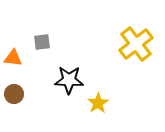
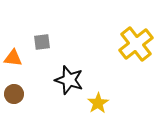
black star: rotated 16 degrees clockwise
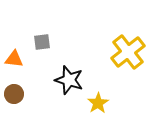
yellow cross: moved 8 px left, 8 px down
orange triangle: moved 1 px right, 1 px down
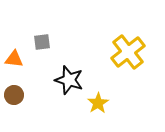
brown circle: moved 1 px down
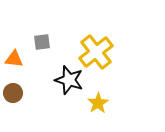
yellow cross: moved 32 px left
brown circle: moved 1 px left, 2 px up
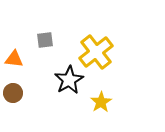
gray square: moved 3 px right, 2 px up
black star: rotated 24 degrees clockwise
yellow star: moved 3 px right, 1 px up
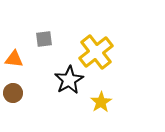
gray square: moved 1 px left, 1 px up
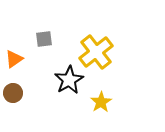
orange triangle: rotated 42 degrees counterclockwise
